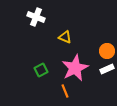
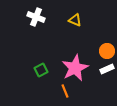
yellow triangle: moved 10 px right, 17 px up
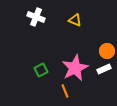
white rectangle: moved 3 px left
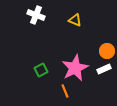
white cross: moved 2 px up
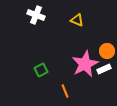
yellow triangle: moved 2 px right
pink star: moved 10 px right, 4 px up
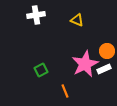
white cross: rotated 30 degrees counterclockwise
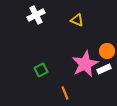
white cross: rotated 18 degrees counterclockwise
orange line: moved 2 px down
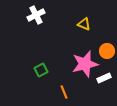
yellow triangle: moved 7 px right, 4 px down
pink star: rotated 12 degrees clockwise
white rectangle: moved 9 px down
orange line: moved 1 px left, 1 px up
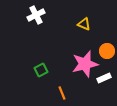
orange line: moved 2 px left, 1 px down
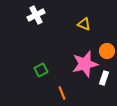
white rectangle: rotated 48 degrees counterclockwise
